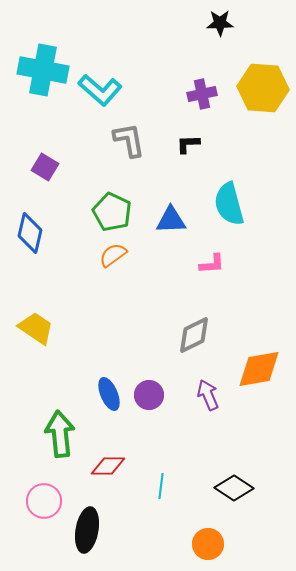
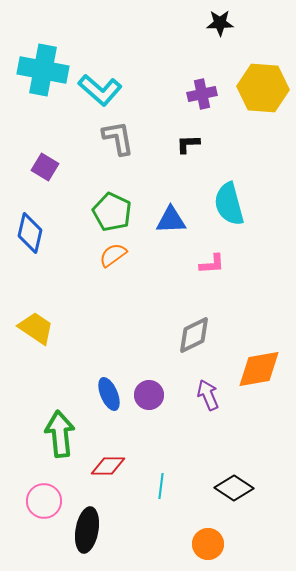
gray L-shape: moved 11 px left, 2 px up
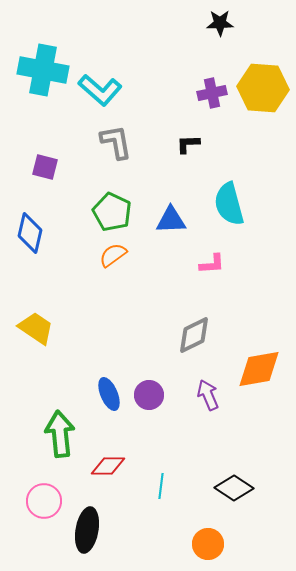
purple cross: moved 10 px right, 1 px up
gray L-shape: moved 2 px left, 4 px down
purple square: rotated 16 degrees counterclockwise
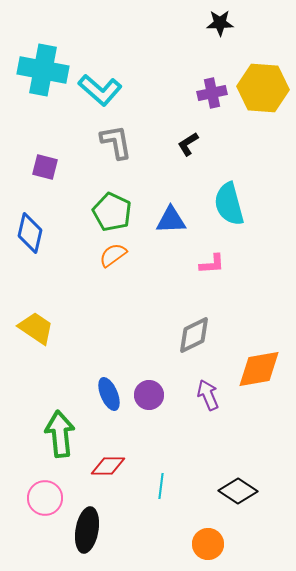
black L-shape: rotated 30 degrees counterclockwise
black diamond: moved 4 px right, 3 px down
pink circle: moved 1 px right, 3 px up
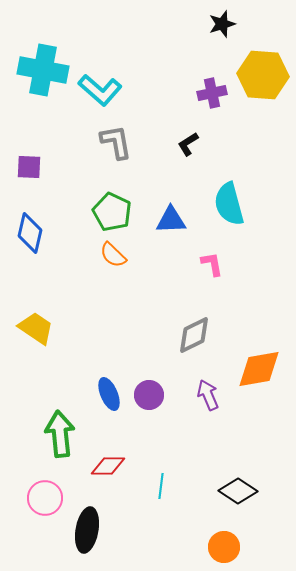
black star: moved 2 px right, 1 px down; rotated 16 degrees counterclockwise
yellow hexagon: moved 13 px up
purple square: moved 16 px left; rotated 12 degrees counterclockwise
orange semicircle: rotated 100 degrees counterclockwise
pink L-shape: rotated 96 degrees counterclockwise
orange circle: moved 16 px right, 3 px down
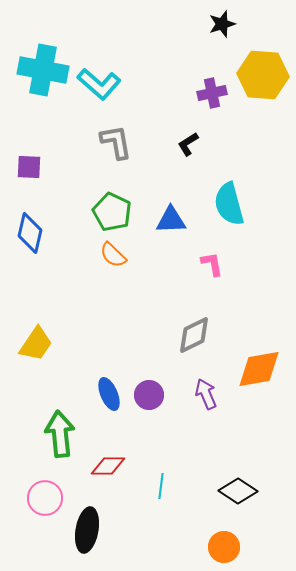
cyan L-shape: moved 1 px left, 6 px up
yellow trapezoid: moved 16 px down; rotated 90 degrees clockwise
purple arrow: moved 2 px left, 1 px up
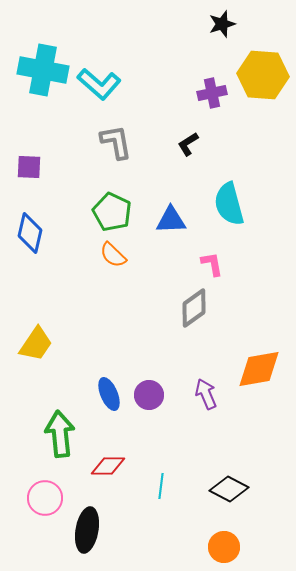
gray diamond: moved 27 px up; rotated 9 degrees counterclockwise
black diamond: moved 9 px left, 2 px up; rotated 6 degrees counterclockwise
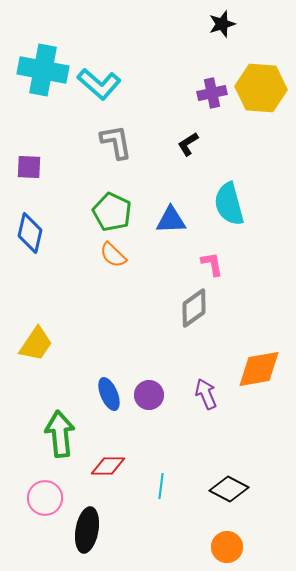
yellow hexagon: moved 2 px left, 13 px down
orange circle: moved 3 px right
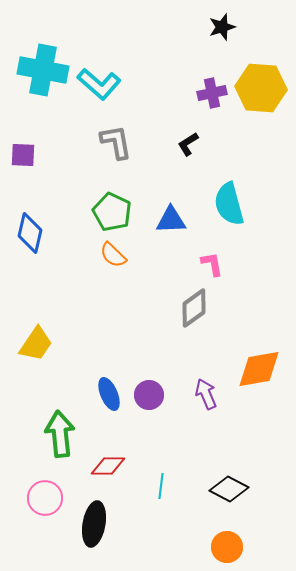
black star: moved 3 px down
purple square: moved 6 px left, 12 px up
black ellipse: moved 7 px right, 6 px up
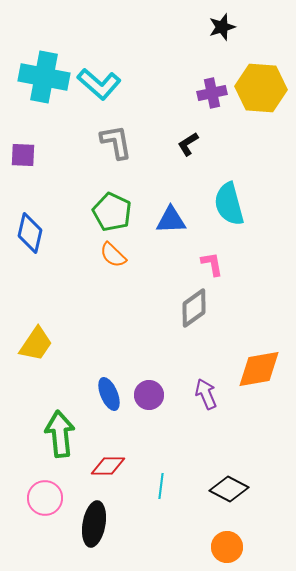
cyan cross: moved 1 px right, 7 px down
